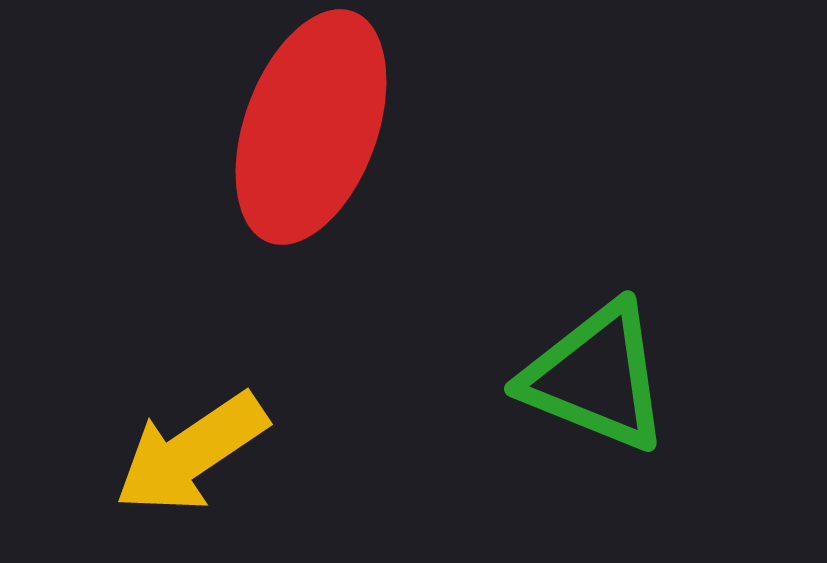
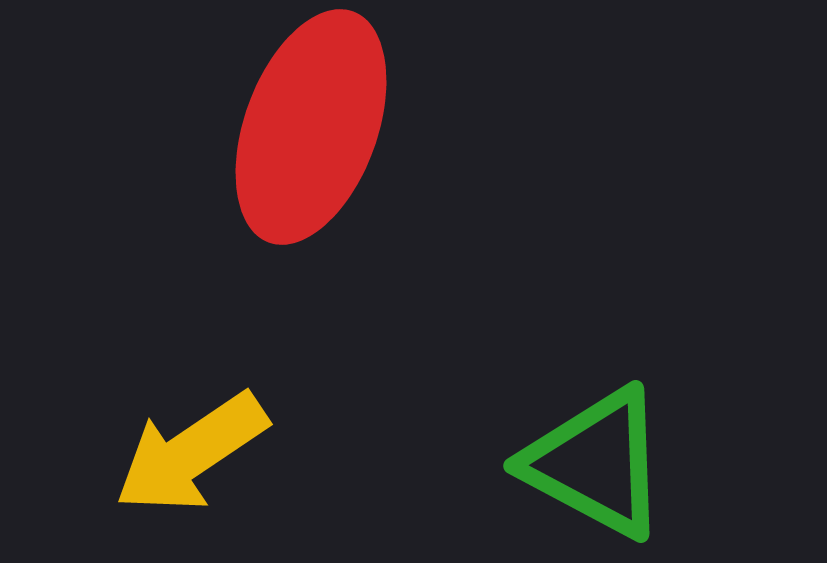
green triangle: moved 86 px down; rotated 6 degrees clockwise
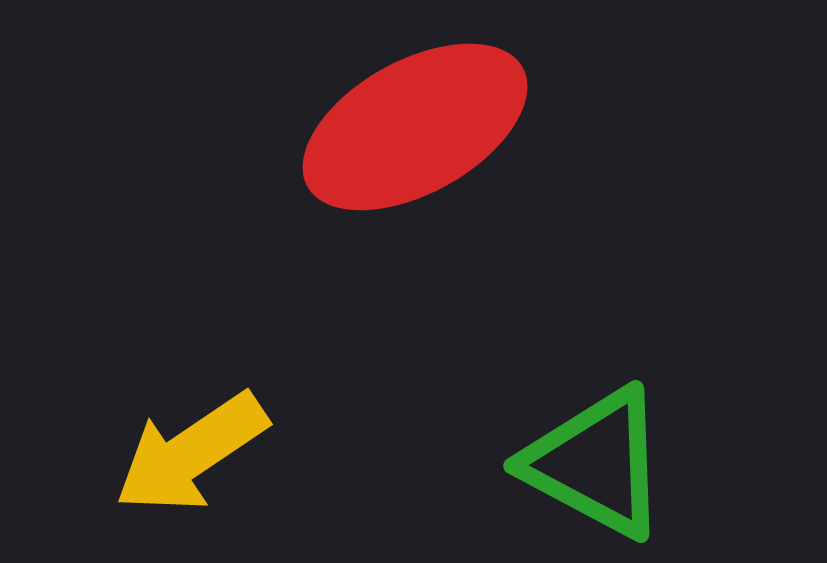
red ellipse: moved 104 px right; rotated 41 degrees clockwise
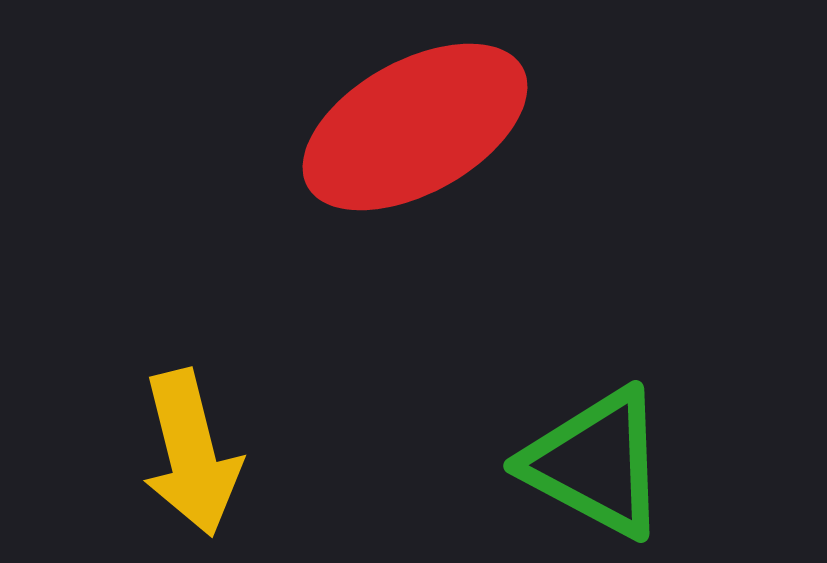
yellow arrow: rotated 70 degrees counterclockwise
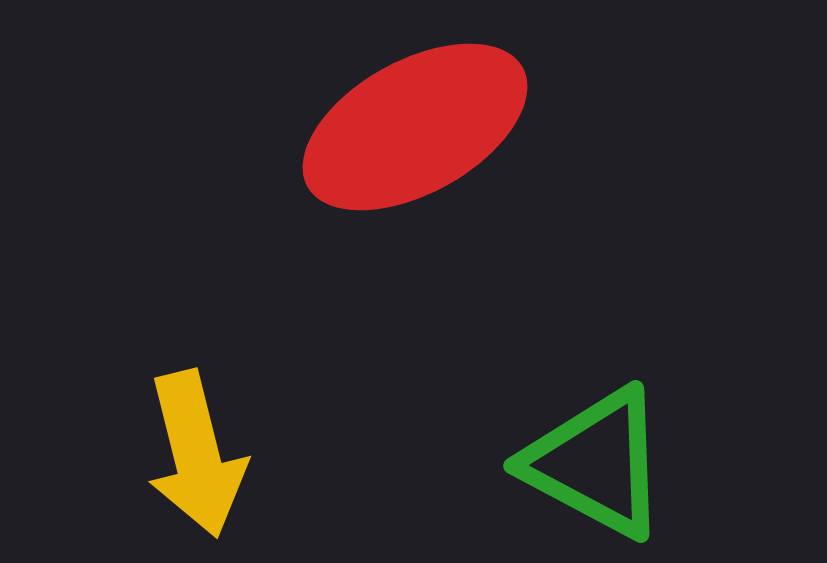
yellow arrow: moved 5 px right, 1 px down
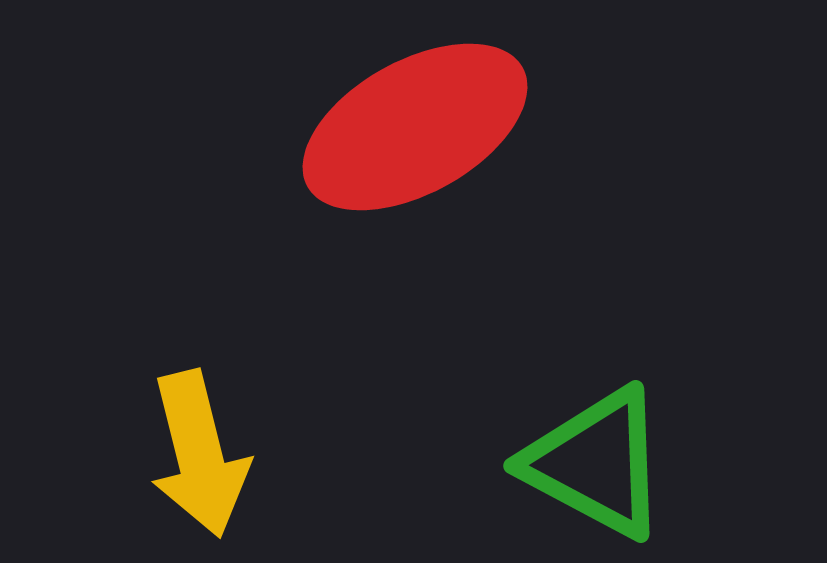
yellow arrow: moved 3 px right
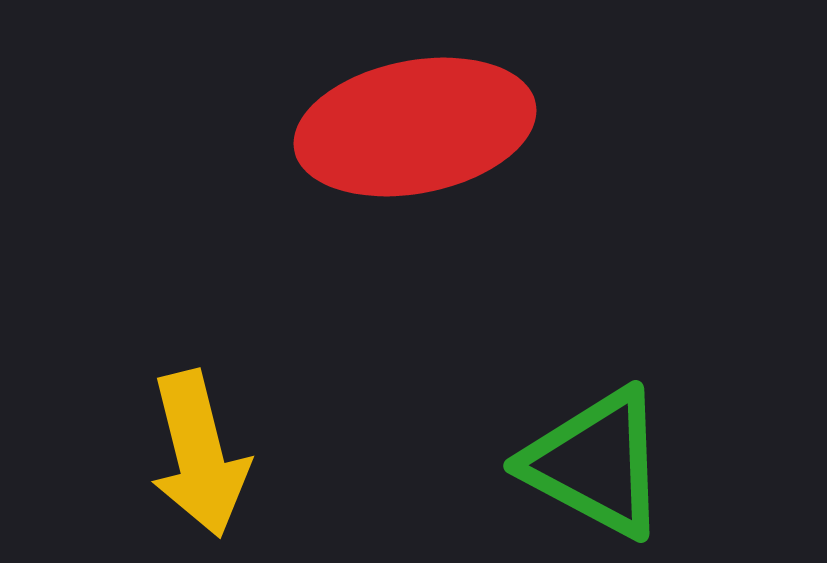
red ellipse: rotated 18 degrees clockwise
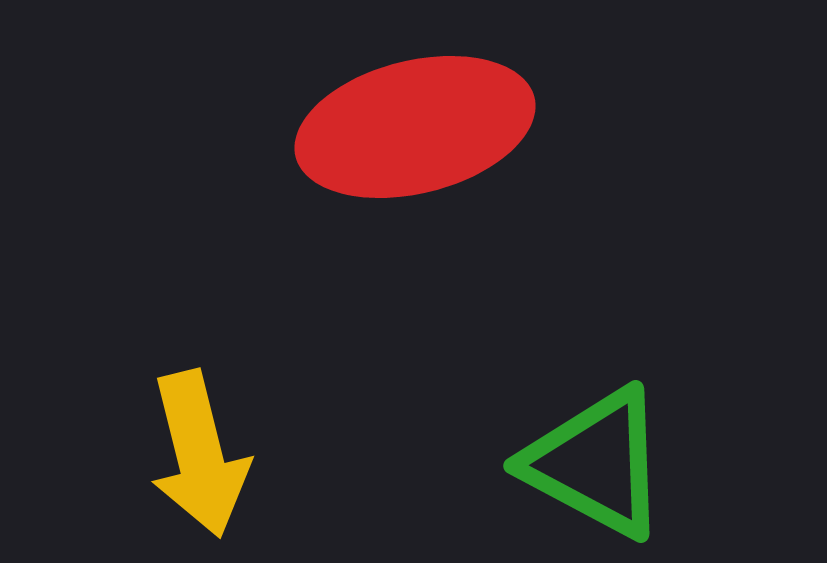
red ellipse: rotated 3 degrees counterclockwise
